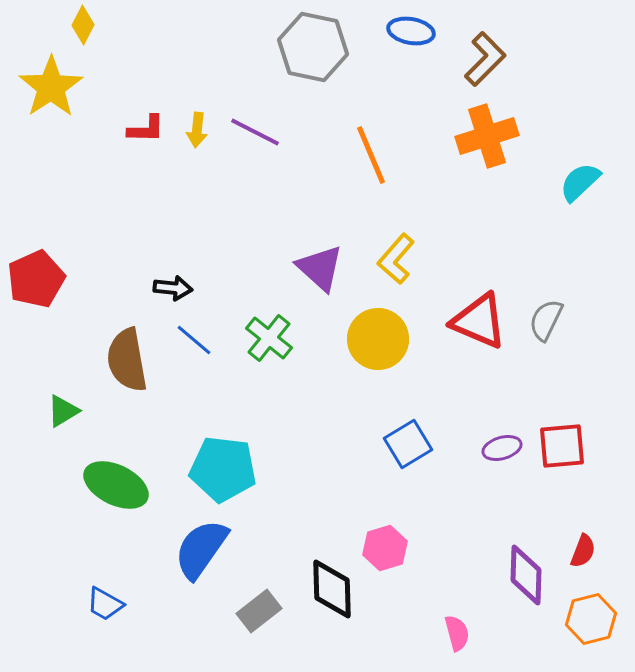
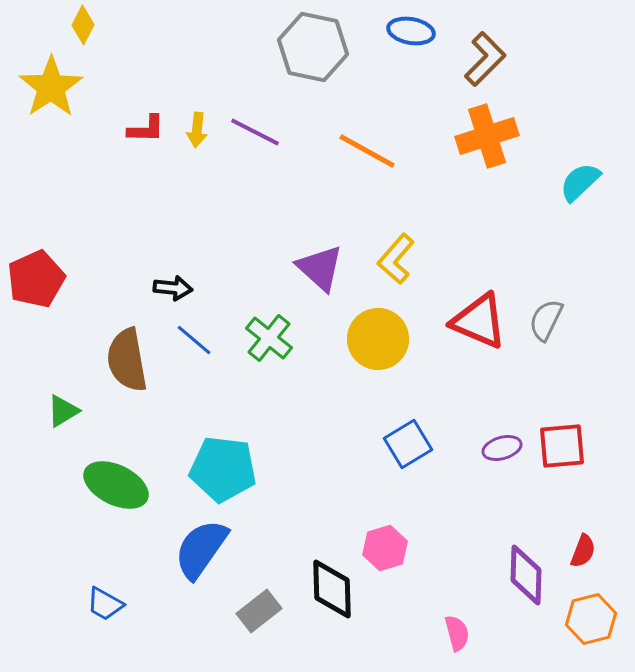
orange line: moved 4 px left, 4 px up; rotated 38 degrees counterclockwise
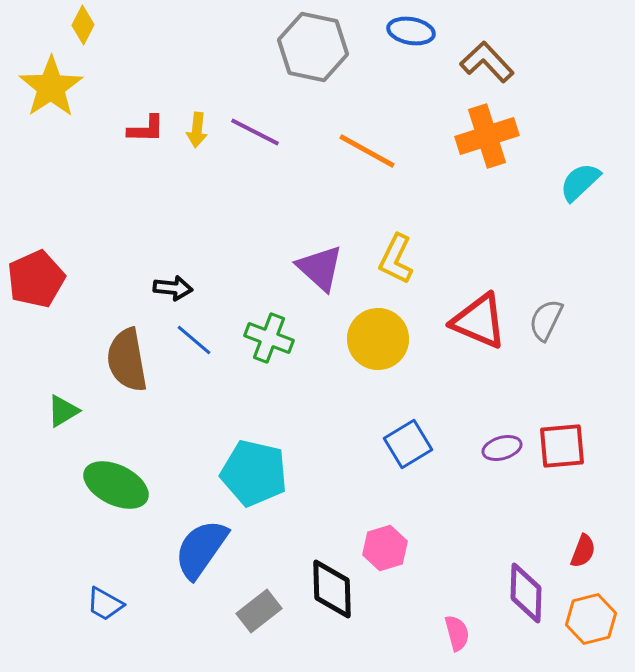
brown L-shape: moved 2 px right, 3 px down; rotated 88 degrees counterclockwise
yellow L-shape: rotated 15 degrees counterclockwise
green cross: rotated 18 degrees counterclockwise
cyan pentagon: moved 31 px right, 4 px down; rotated 6 degrees clockwise
purple diamond: moved 18 px down
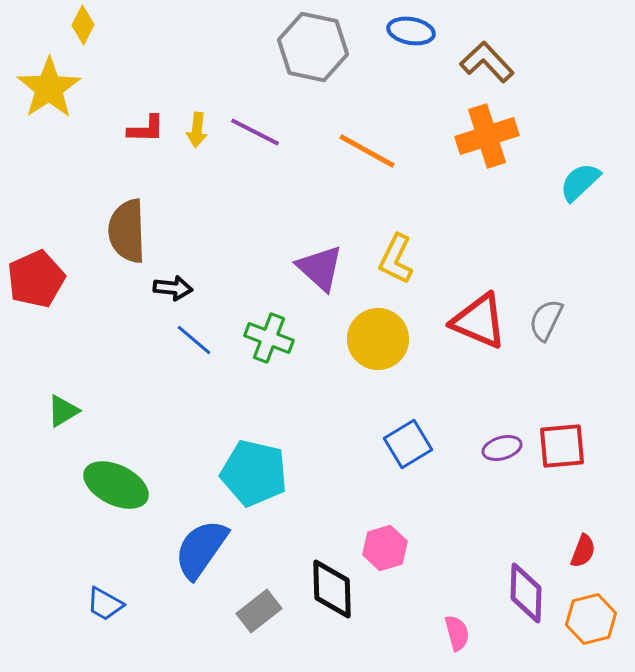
yellow star: moved 2 px left, 1 px down
brown semicircle: moved 129 px up; rotated 8 degrees clockwise
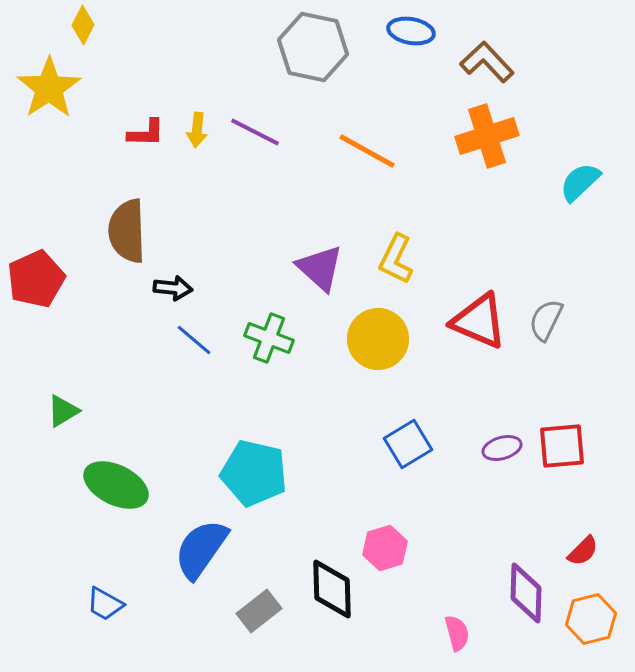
red L-shape: moved 4 px down
red semicircle: rotated 24 degrees clockwise
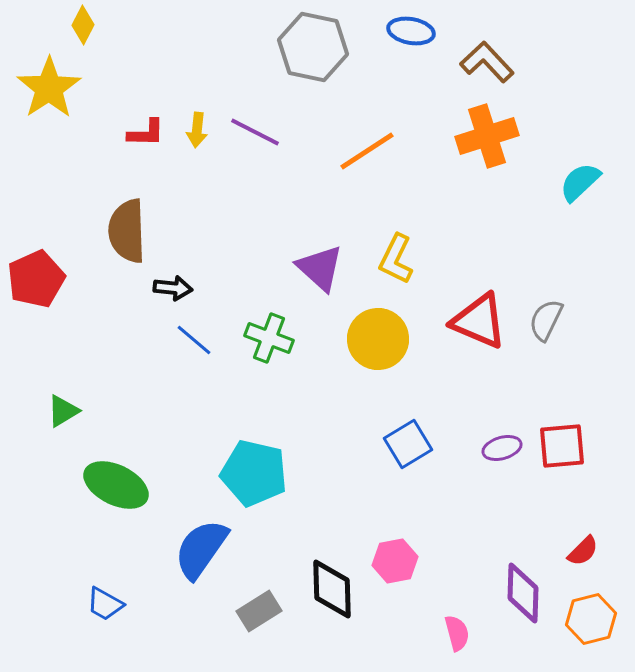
orange line: rotated 62 degrees counterclockwise
pink hexagon: moved 10 px right, 13 px down; rotated 6 degrees clockwise
purple diamond: moved 3 px left
gray rectangle: rotated 6 degrees clockwise
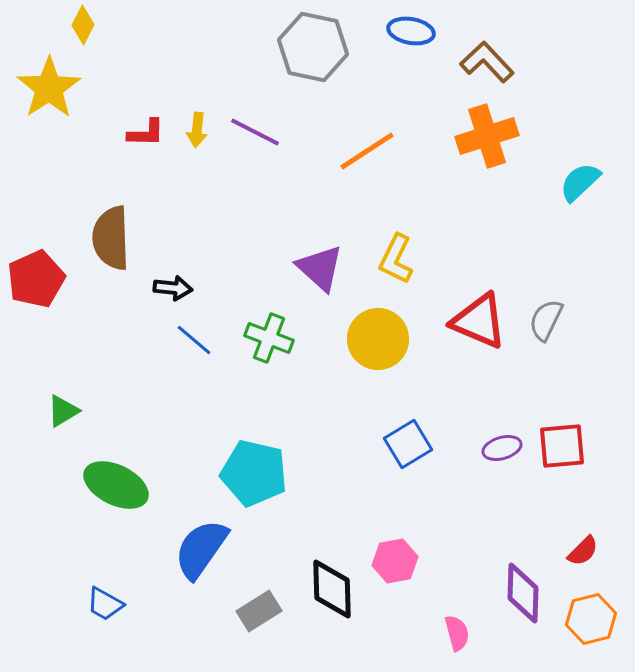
brown semicircle: moved 16 px left, 7 px down
